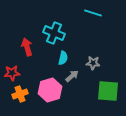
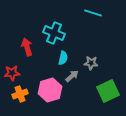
gray star: moved 2 px left
green square: rotated 30 degrees counterclockwise
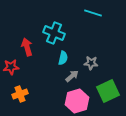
red star: moved 1 px left, 6 px up
pink hexagon: moved 27 px right, 11 px down
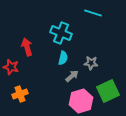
cyan cross: moved 7 px right
red star: rotated 21 degrees clockwise
pink hexagon: moved 4 px right
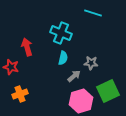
gray arrow: moved 2 px right
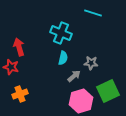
red arrow: moved 8 px left
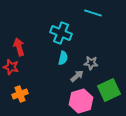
gray arrow: moved 3 px right
green square: moved 1 px right, 1 px up
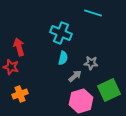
gray arrow: moved 2 px left
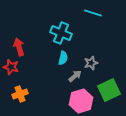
gray star: rotated 24 degrees counterclockwise
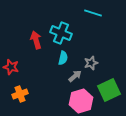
red arrow: moved 17 px right, 7 px up
